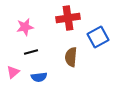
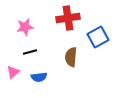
black line: moved 1 px left
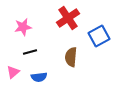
red cross: rotated 25 degrees counterclockwise
pink star: moved 2 px left
blue square: moved 1 px right, 1 px up
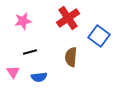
pink star: moved 6 px up
blue square: rotated 25 degrees counterclockwise
pink triangle: rotated 24 degrees counterclockwise
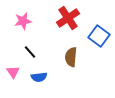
black line: rotated 64 degrees clockwise
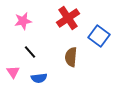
blue semicircle: moved 1 px down
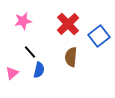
red cross: moved 6 px down; rotated 10 degrees counterclockwise
blue square: rotated 15 degrees clockwise
pink triangle: moved 1 px left, 1 px down; rotated 24 degrees clockwise
blue semicircle: moved 8 px up; rotated 70 degrees counterclockwise
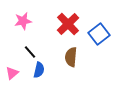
blue square: moved 2 px up
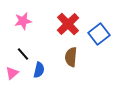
black line: moved 7 px left, 2 px down
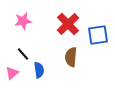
blue square: moved 1 px left, 1 px down; rotated 30 degrees clockwise
blue semicircle: rotated 21 degrees counterclockwise
